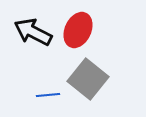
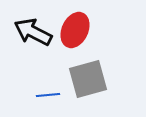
red ellipse: moved 3 px left
gray square: rotated 36 degrees clockwise
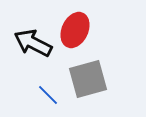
black arrow: moved 11 px down
blue line: rotated 50 degrees clockwise
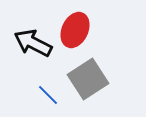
gray square: rotated 18 degrees counterclockwise
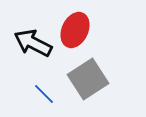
blue line: moved 4 px left, 1 px up
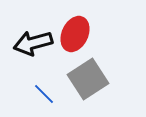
red ellipse: moved 4 px down
black arrow: rotated 42 degrees counterclockwise
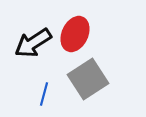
black arrow: rotated 18 degrees counterclockwise
blue line: rotated 60 degrees clockwise
